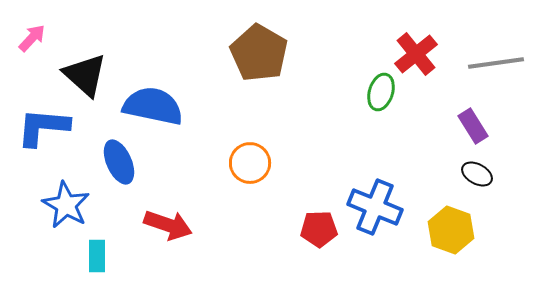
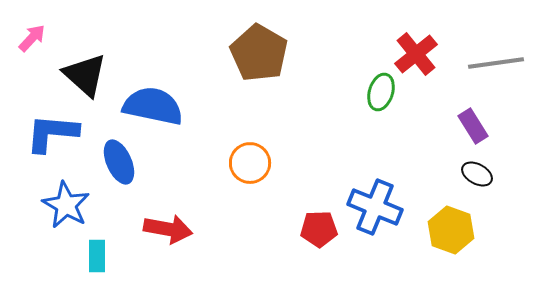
blue L-shape: moved 9 px right, 6 px down
red arrow: moved 4 px down; rotated 9 degrees counterclockwise
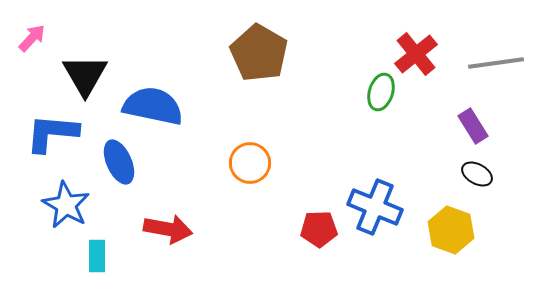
black triangle: rotated 18 degrees clockwise
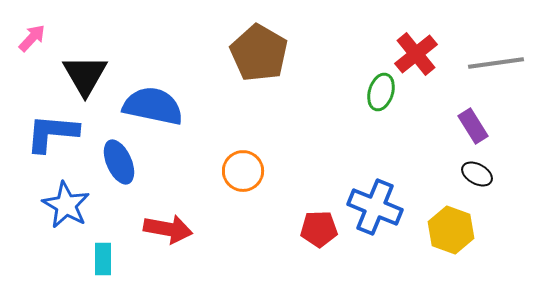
orange circle: moved 7 px left, 8 px down
cyan rectangle: moved 6 px right, 3 px down
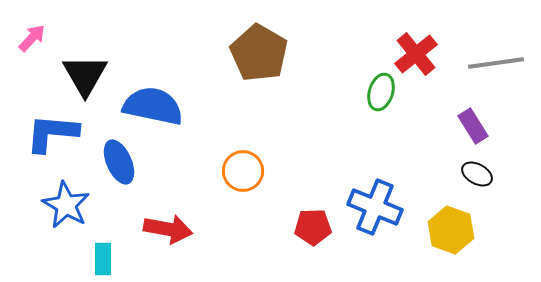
red pentagon: moved 6 px left, 2 px up
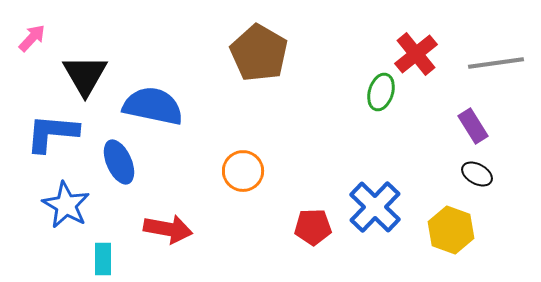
blue cross: rotated 22 degrees clockwise
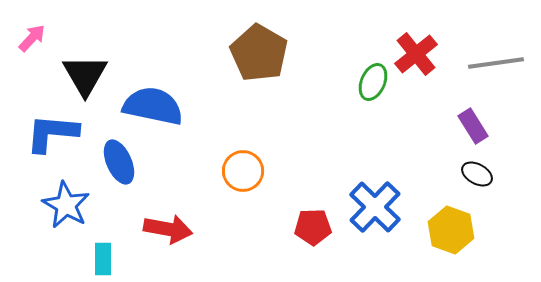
green ellipse: moved 8 px left, 10 px up; rotated 6 degrees clockwise
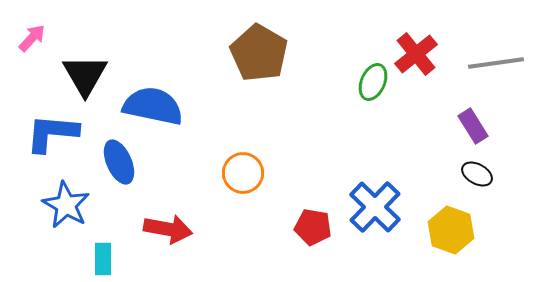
orange circle: moved 2 px down
red pentagon: rotated 12 degrees clockwise
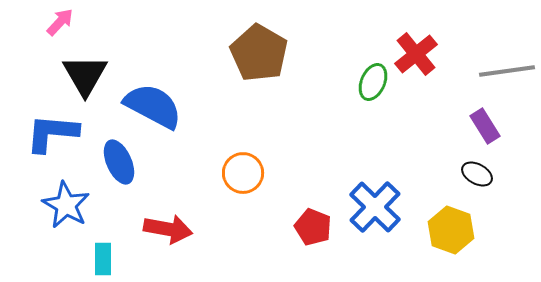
pink arrow: moved 28 px right, 16 px up
gray line: moved 11 px right, 8 px down
blue semicircle: rotated 16 degrees clockwise
purple rectangle: moved 12 px right
red pentagon: rotated 12 degrees clockwise
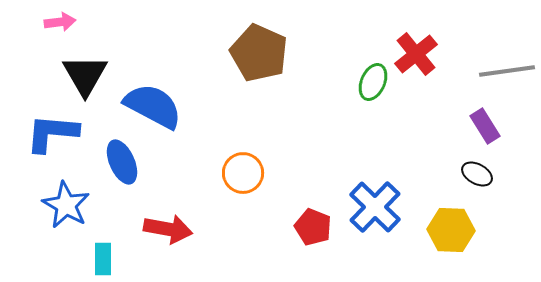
pink arrow: rotated 40 degrees clockwise
brown pentagon: rotated 6 degrees counterclockwise
blue ellipse: moved 3 px right
yellow hexagon: rotated 18 degrees counterclockwise
